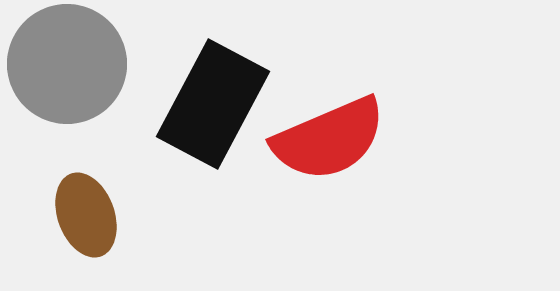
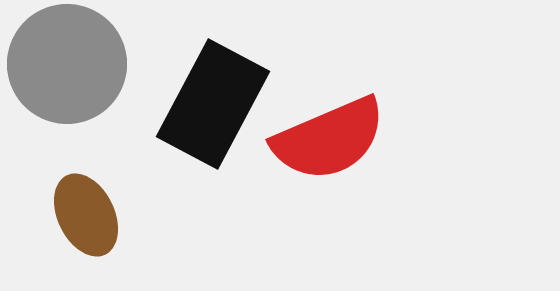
brown ellipse: rotated 6 degrees counterclockwise
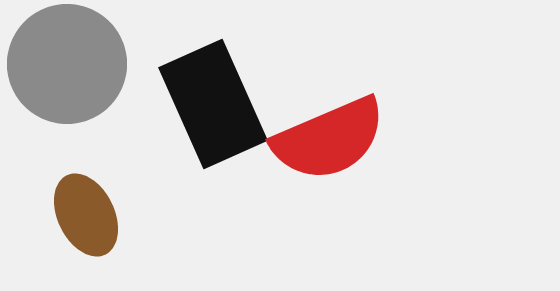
black rectangle: rotated 52 degrees counterclockwise
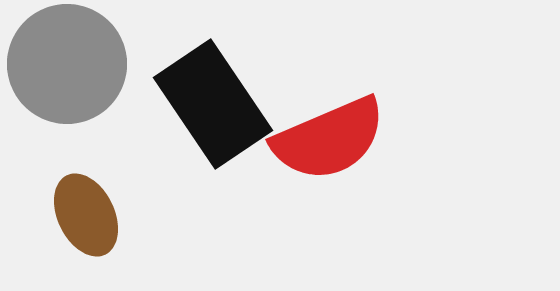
black rectangle: rotated 10 degrees counterclockwise
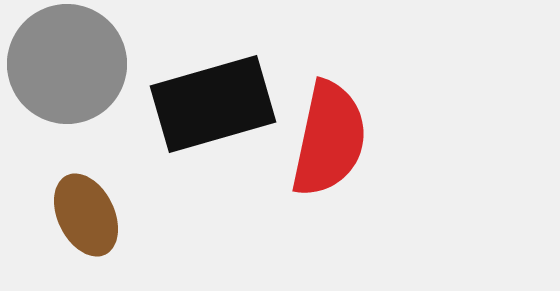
black rectangle: rotated 72 degrees counterclockwise
red semicircle: rotated 55 degrees counterclockwise
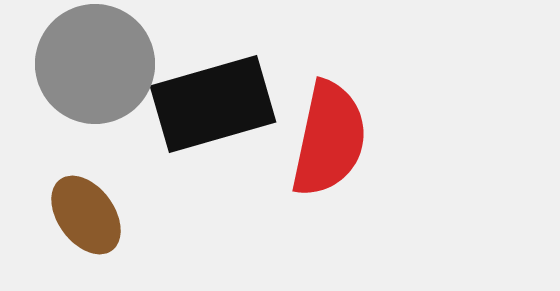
gray circle: moved 28 px right
brown ellipse: rotated 10 degrees counterclockwise
